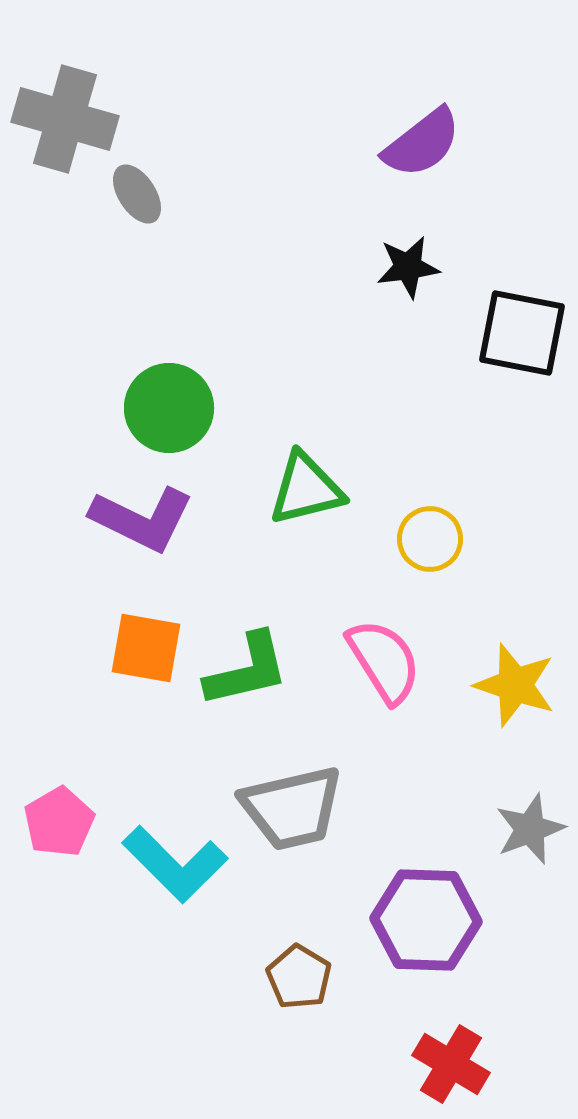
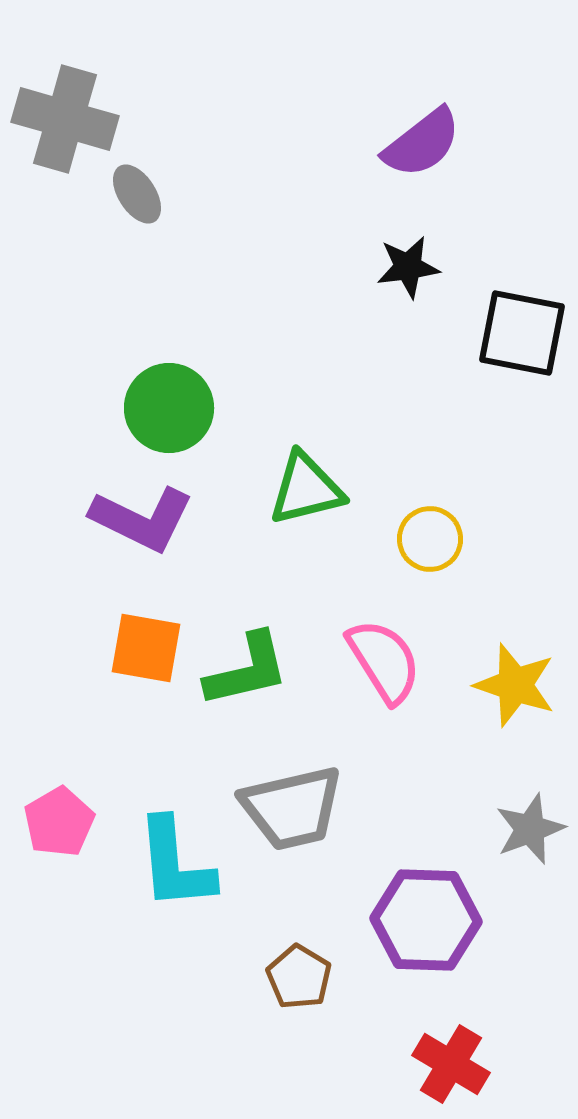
cyan L-shape: rotated 40 degrees clockwise
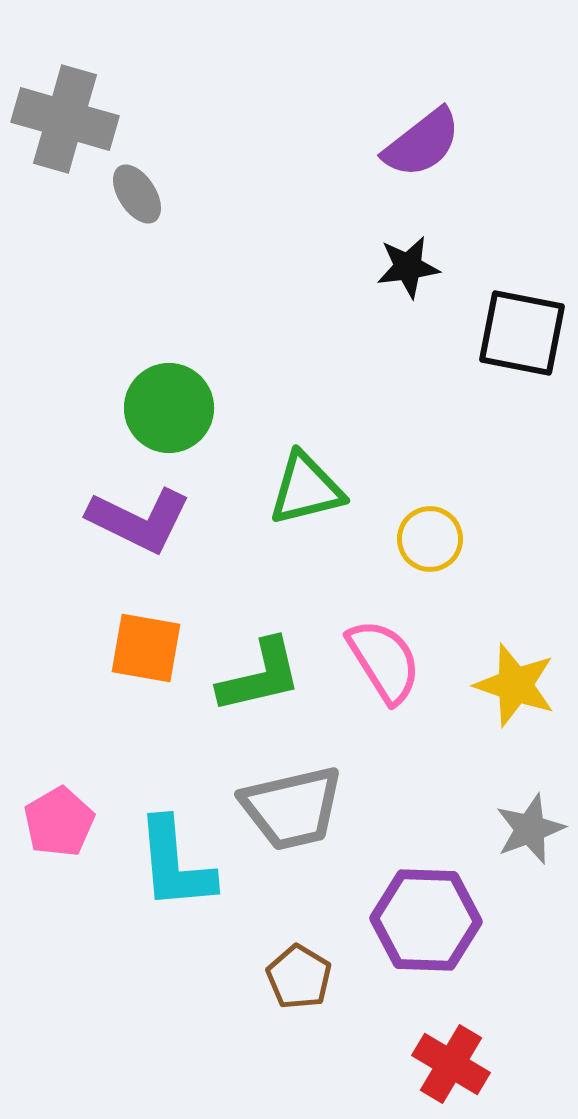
purple L-shape: moved 3 px left, 1 px down
green L-shape: moved 13 px right, 6 px down
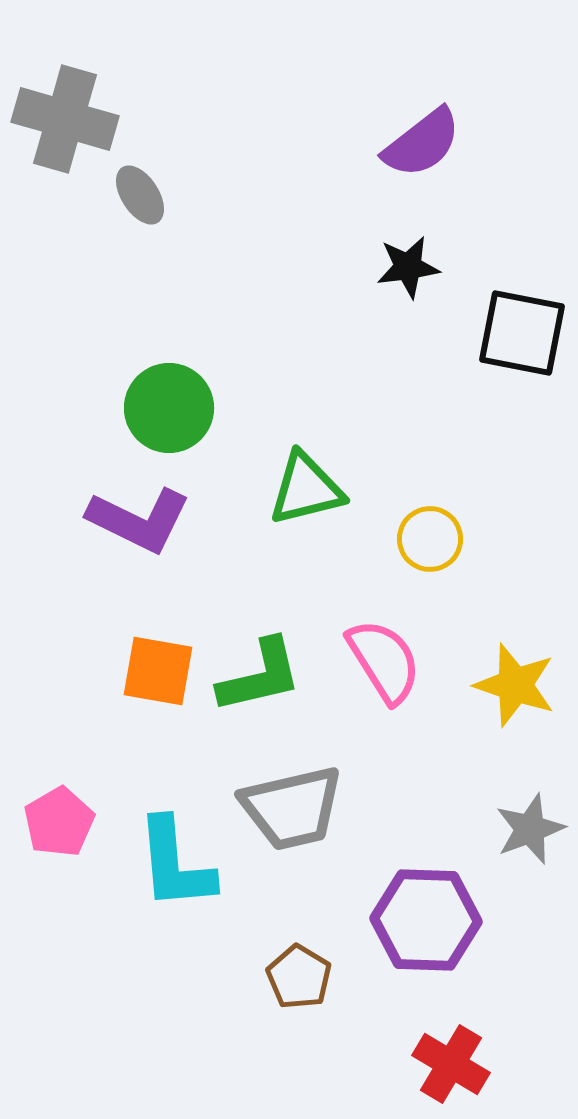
gray ellipse: moved 3 px right, 1 px down
orange square: moved 12 px right, 23 px down
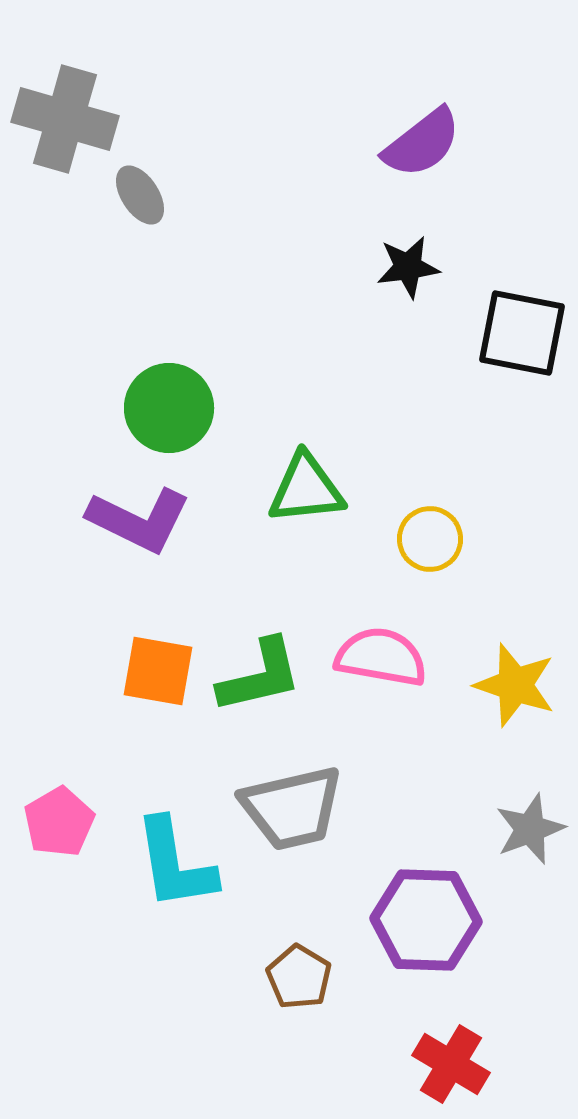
green triangle: rotated 8 degrees clockwise
pink semicircle: moved 3 px left, 4 px up; rotated 48 degrees counterclockwise
cyan L-shape: rotated 4 degrees counterclockwise
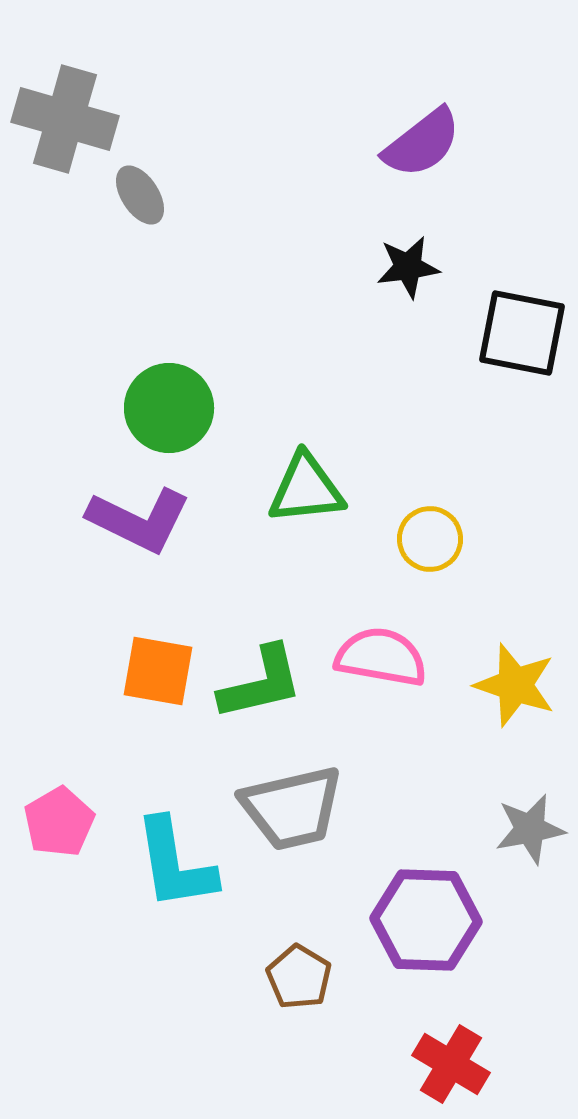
green L-shape: moved 1 px right, 7 px down
gray star: rotated 10 degrees clockwise
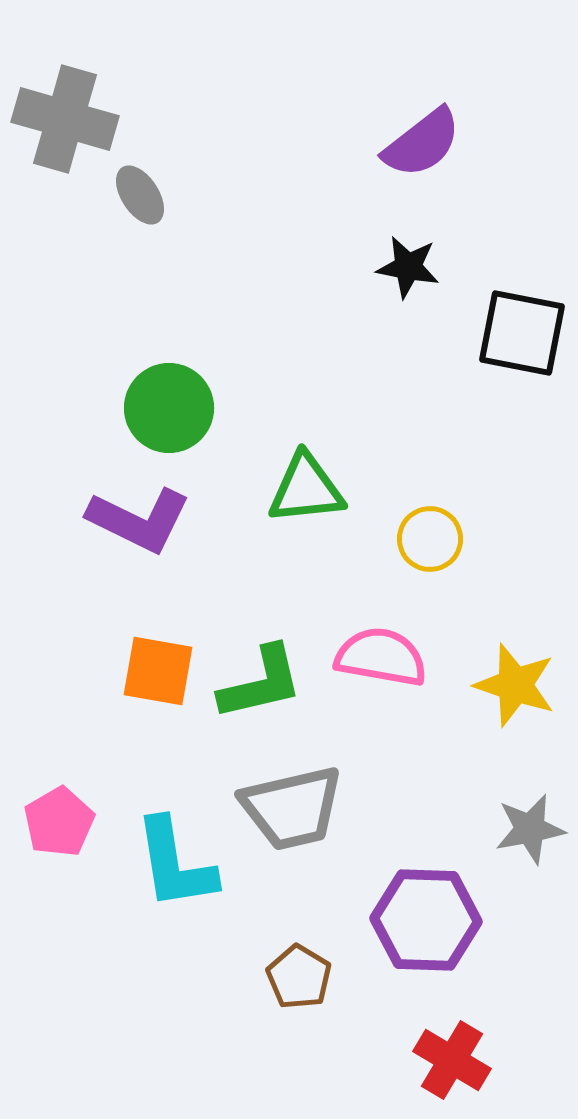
black star: rotated 18 degrees clockwise
red cross: moved 1 px right, 4 px up
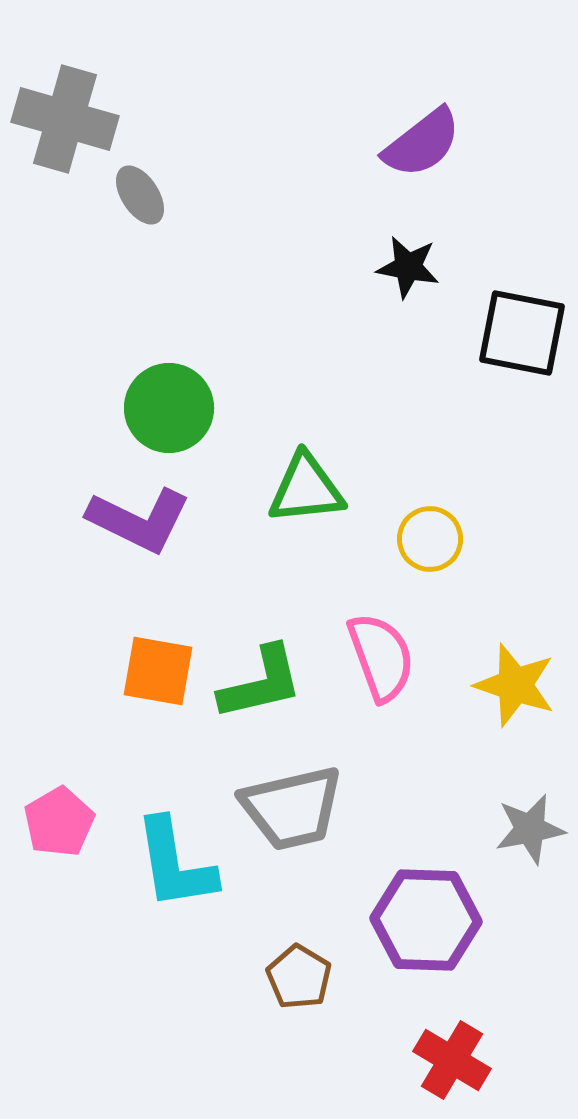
pink semicircle: rotated 60 degrees clockwise
